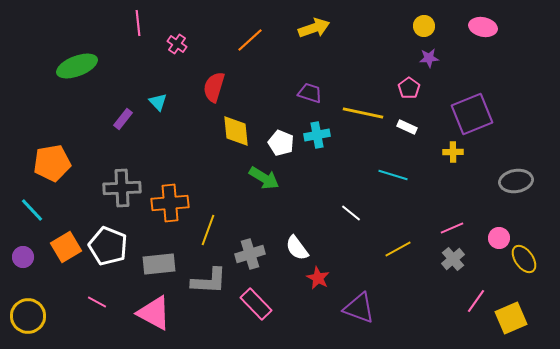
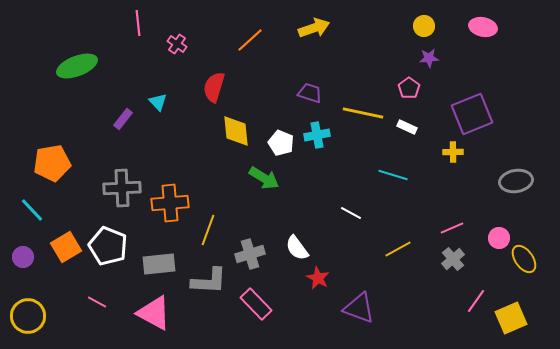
white line at (351, 213): rotated 10 degrees counterclockwise
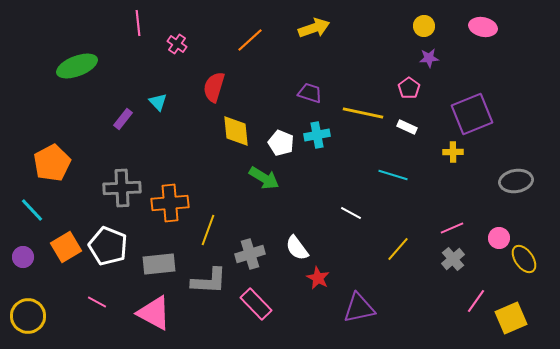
orange pentagon at (52, 163): rotated 18 degrees counterclockwise
yellow line at (398, 249): rotated 20 degrees counterclockwise
purple triangle at (359, 308): rotated 32 degrees counterclockwise
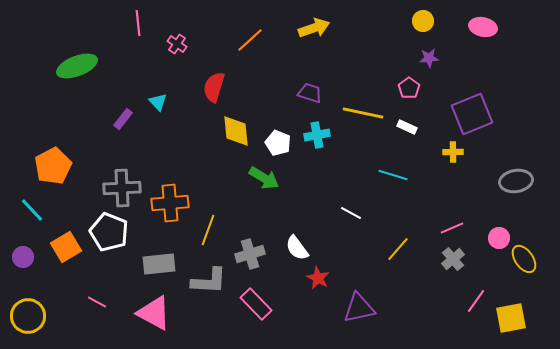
yellow circle at (424, 26): moved 1 px left, 5 px up
white pentagon at (281, 143): moved 3 px left
orange pentagon at (52, 163): moved 1 px right, 3 px down
white pentagon at (108, 246): moved 1 px right, 14 px up
yellow square at (511, 318): rotated 12 degrees clockwise
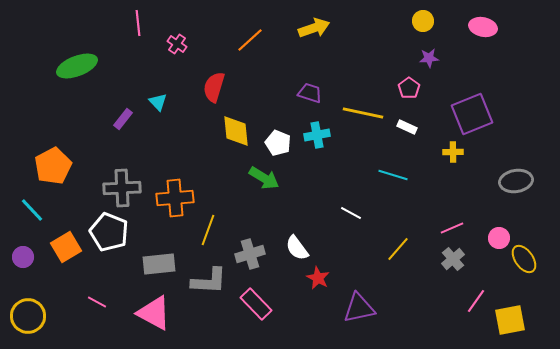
orange cross at (170, 203): moved 5 px right, 5 px up
yellow square at (511, 318): moved 1 px left, 2 px down
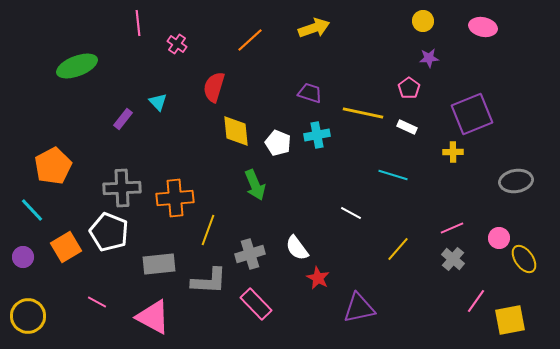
green arrow at (264, 178): moved 9 px left, 7 px down; rotated 36 degrees clockwise
gray cross at (453, 259): rotated 10 degrees counterclockwise
pink triangle at (154, 313): moved 1 px left, 4 px down
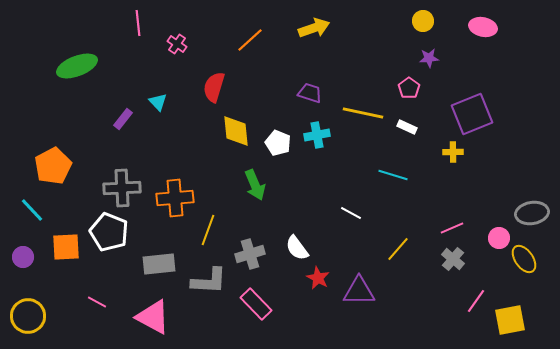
gray ellipse at (516, 181): moved 16 px right, 32 px down
orange square at (66, 247): rotated 28 degrees clockwise
purple triangle at (359, 308): moved 17 px up; rotated 12 degrees clockwise
